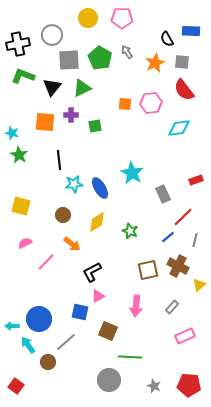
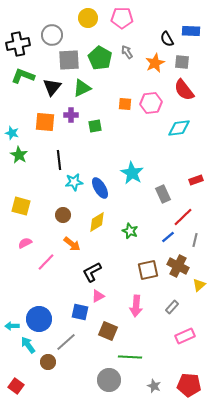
cyan star at (74, 184): moved 2 px up
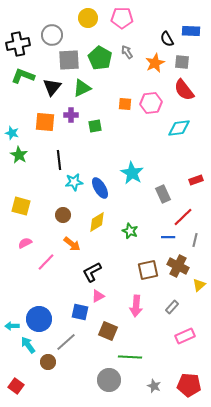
blue line at (168, 237): rotated 40 degrees clockwise
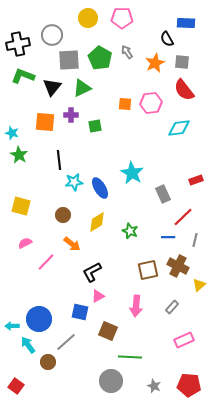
blue rectangle at (191, 31): moved 5 px left, 8 px up
pink rectangle at (185, 336): moved 1 px left, 4 px down
gray circle at (109, 380): moved 2 px right, 1 px down
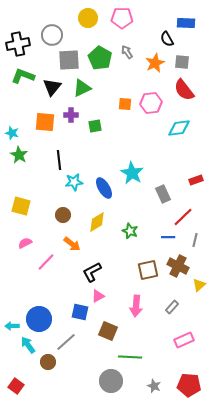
blue ellipse at (100, 188): moved 4 px right
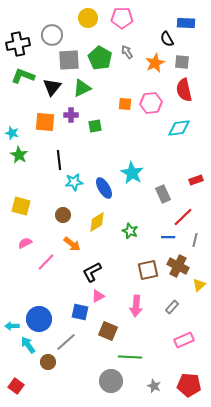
red semicircle at (184, 90): rotated 25 degrees clockwise
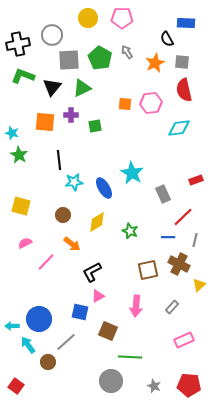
brown cross at (178, 266): moved 1 px right, 2 px up
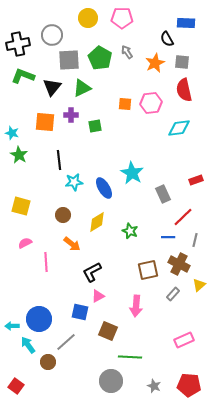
pink line at (46, 262): rotated 48 degrees counterclockwise
gray rectangle at (172, 307): moved 1 px right, 13 px up
